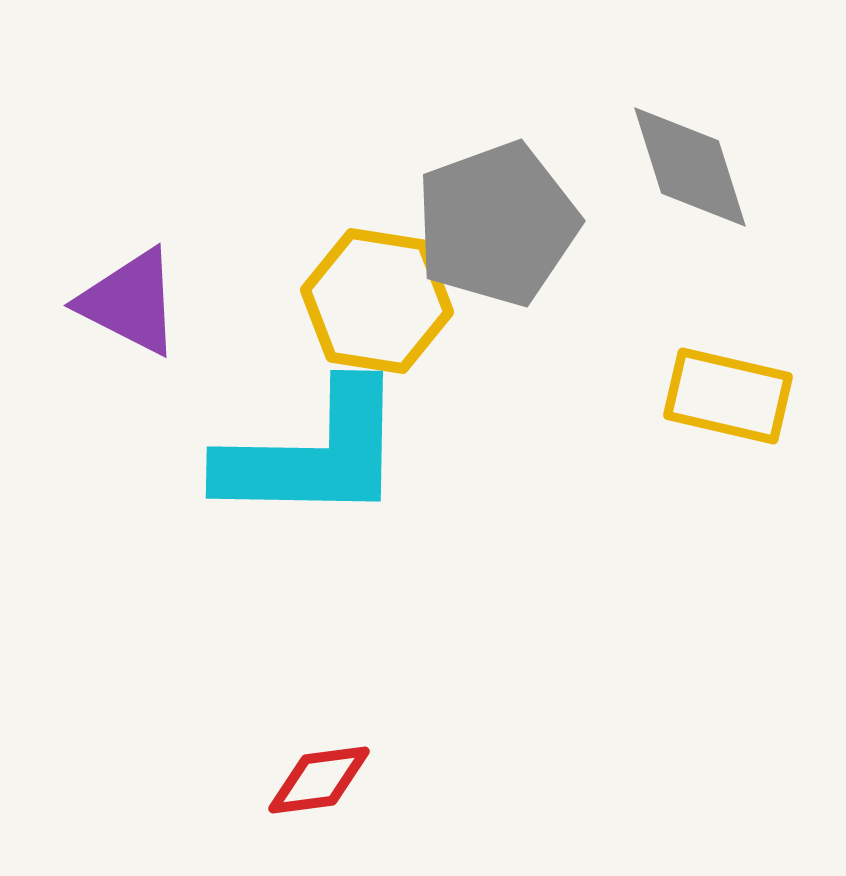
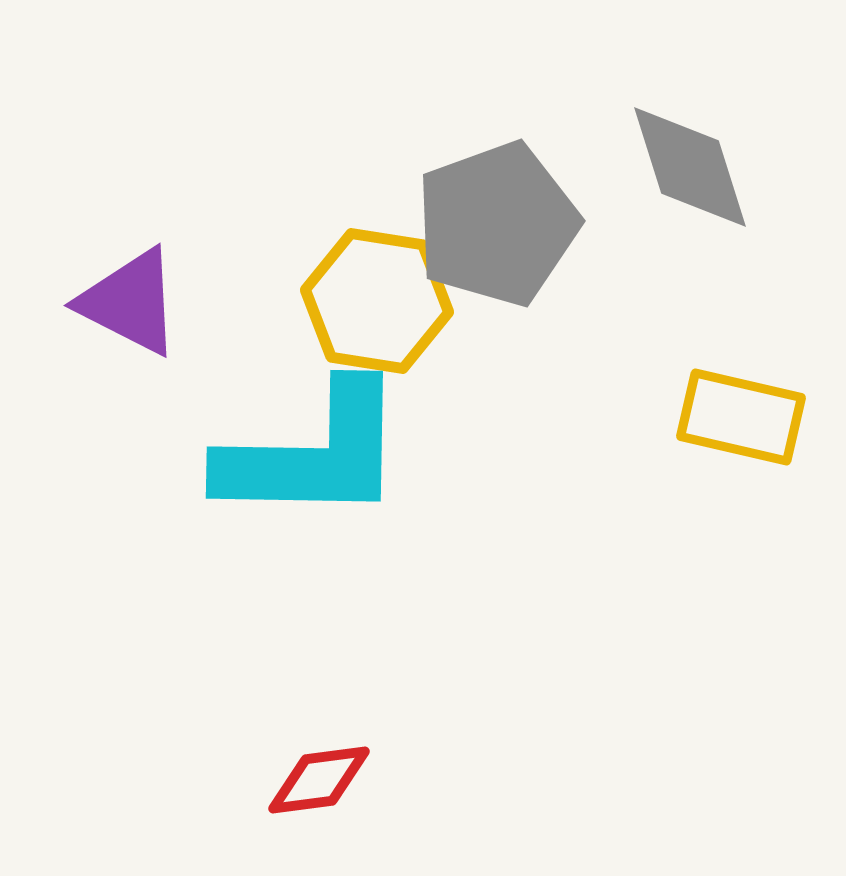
yellow rectangle: moved 13 px right, 21 px down
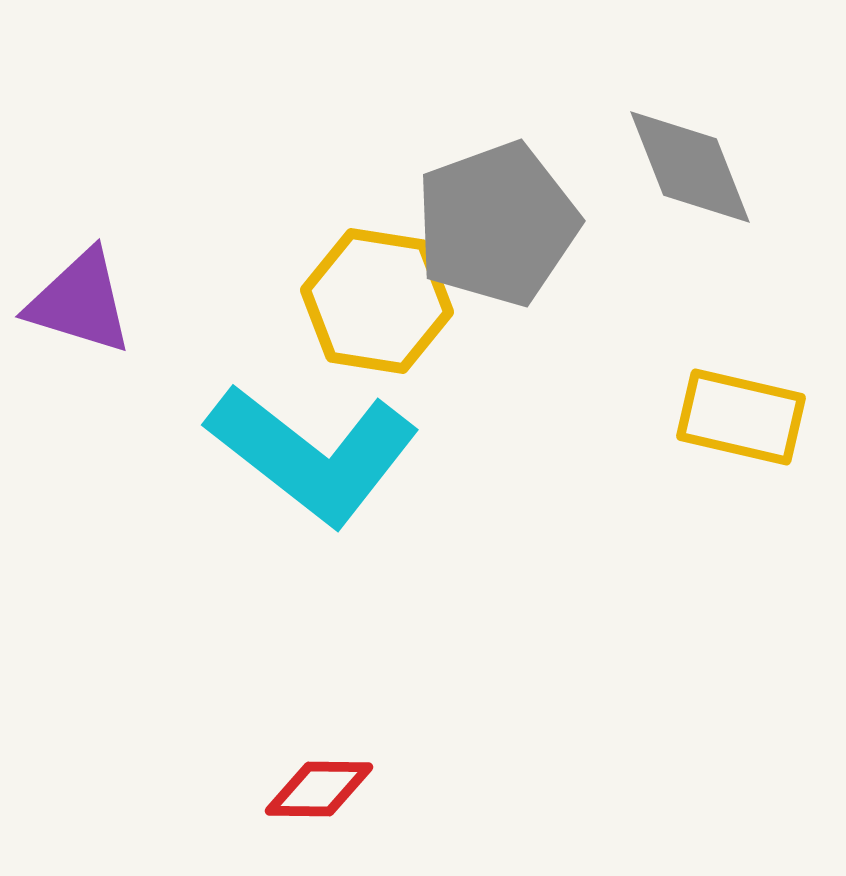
gray diamond: rotated 4 degrees counterclockwise
purple triangle: moved 50 px left; rotated 10 degrees counterclockwise
cyan L-shape: rotated 37 degrees clockwise
red diamond: moved 9 px down; rotated 8 degrees clockwise
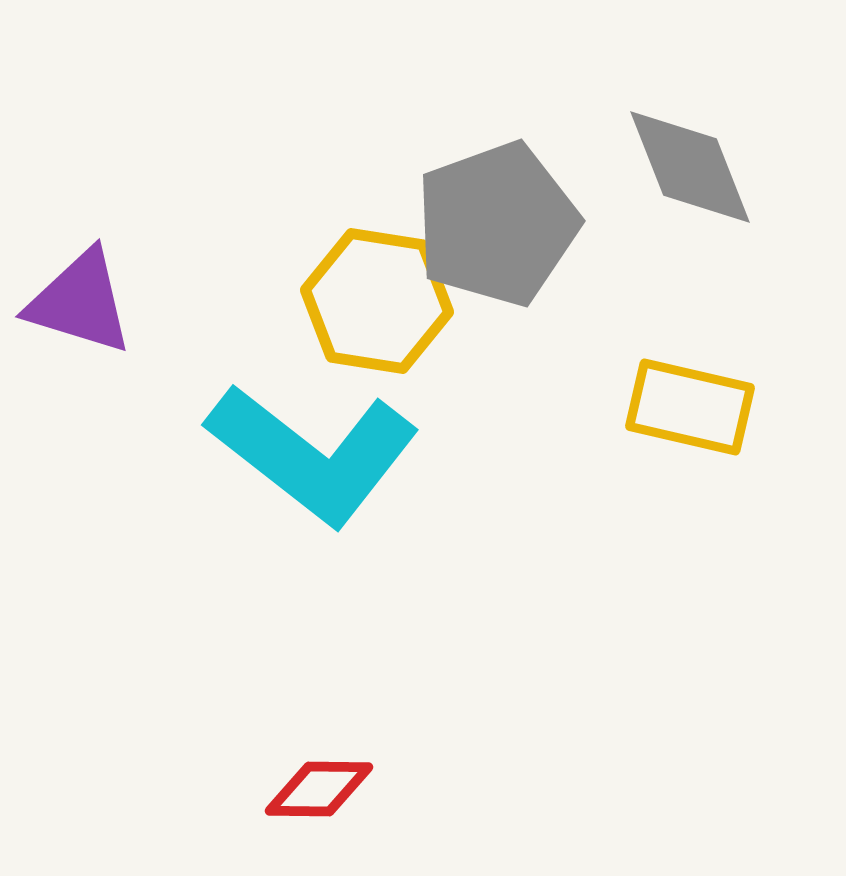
yellow rectangle: moved 51 px left, 10 px up
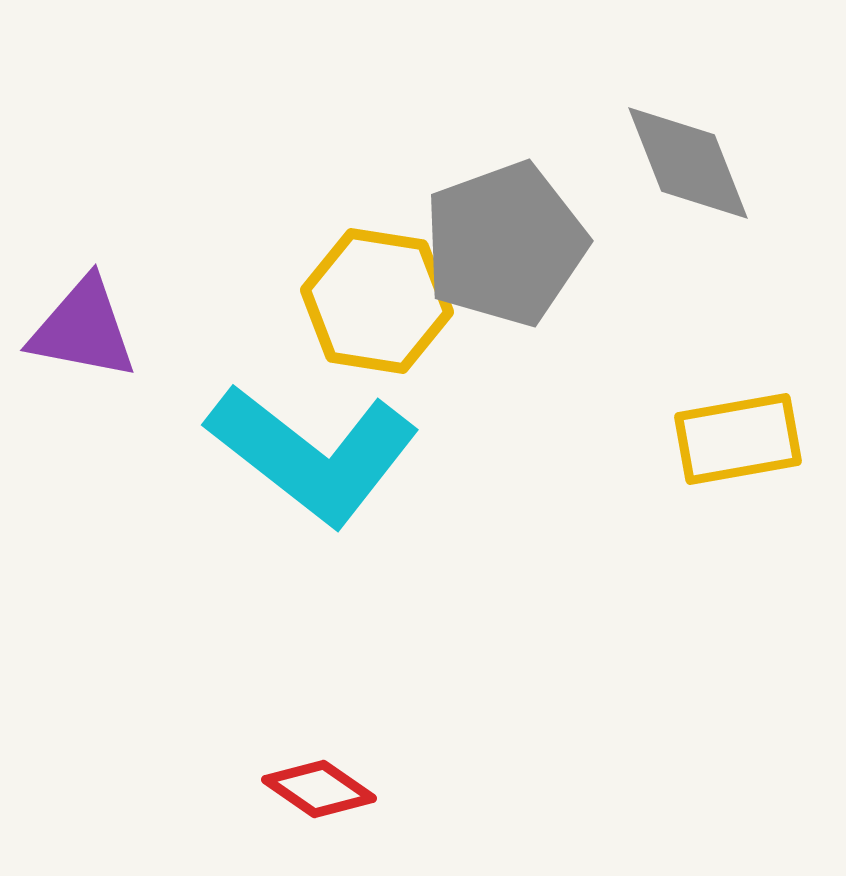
gray diamond: moved 2 px left, 4 px up
gray pentagon: moved 8 px right, 20 px down
purple triangle: moved 3 px right, 27 px down; rotated 6 degrees counterclockwise
yellow rectangle: moved 48 px right, 32 px down; rotated 23 degrees counterclockwise
red diamond: rotated 34 degrees clockwise
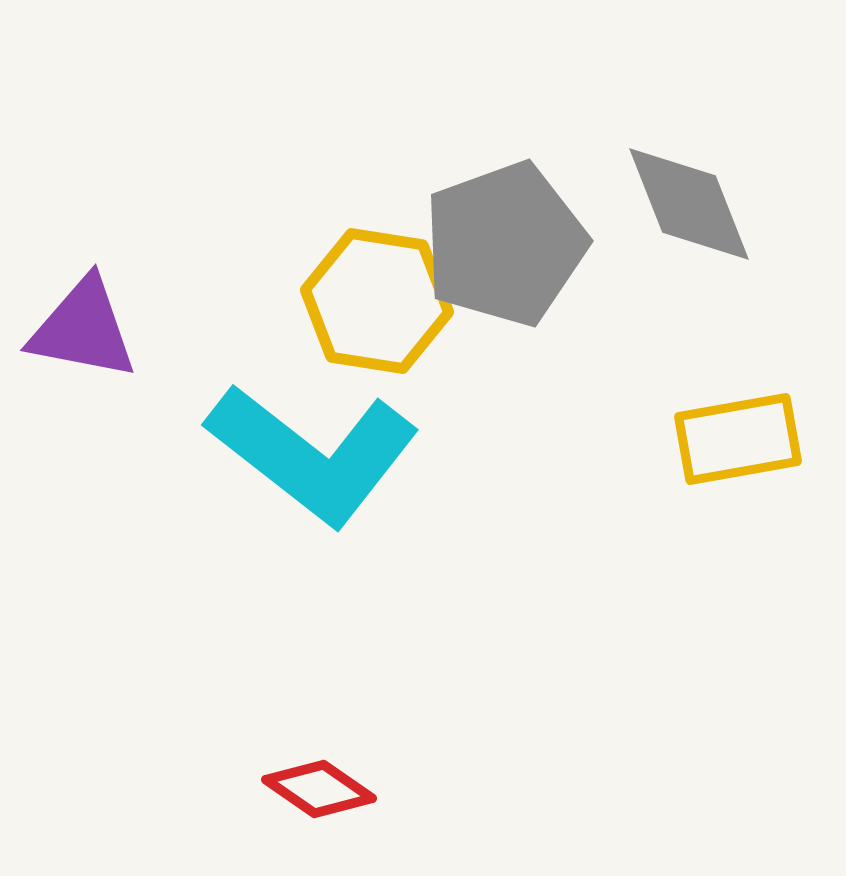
gray diamond: moved 1 px right, 41 px down
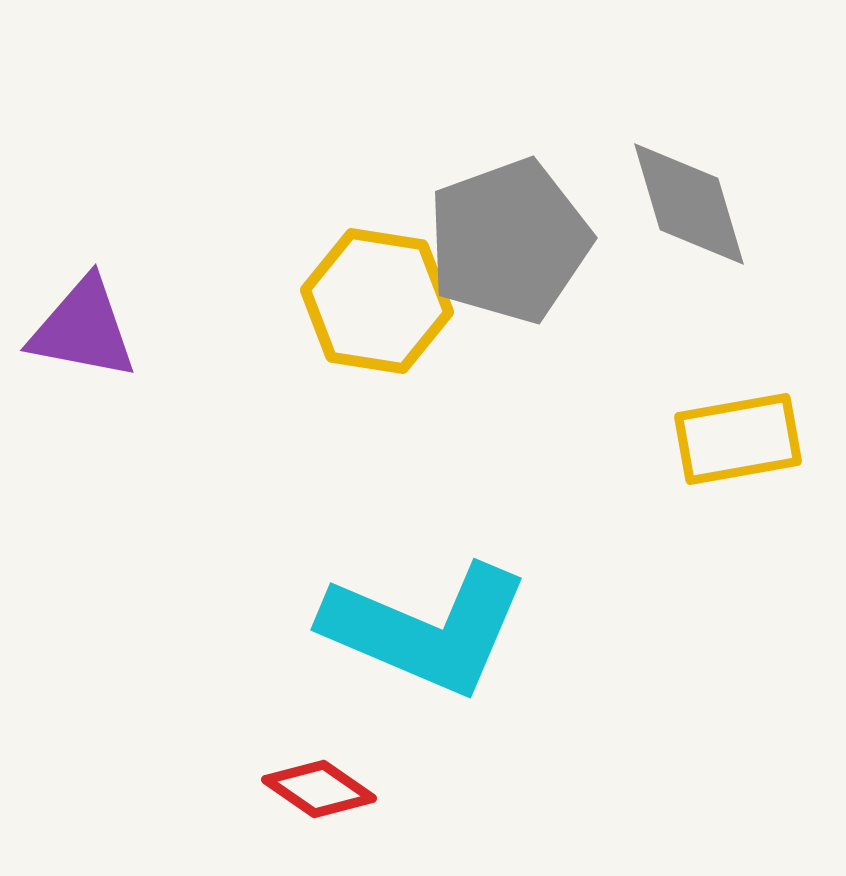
gray diamond: rotated 5 degrees clockwise
gray pentagon: moved 4 px right, 3 px up
cyan L-shape: moved 113 px right, 175 px down; rotated 15 degrees counterclockwise
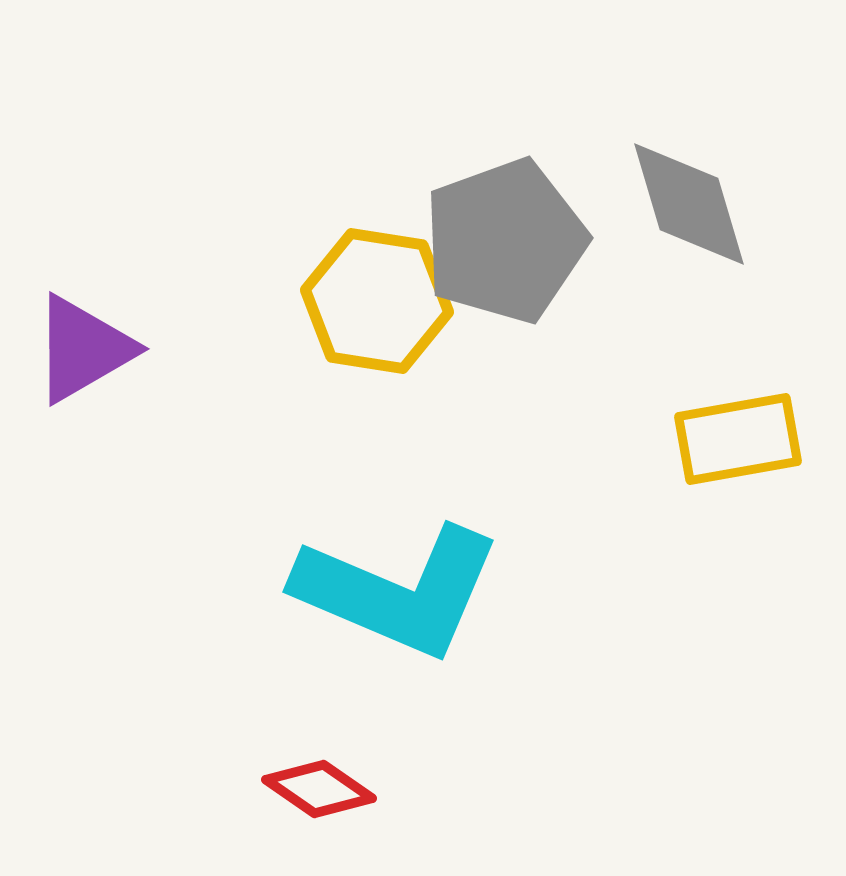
gray pentagon: moved 4 px left
purple triangle: moved 20 px down; rotated 41 degrees counterclockwise
cyan L-shape: moved 28 px left, 38 px up
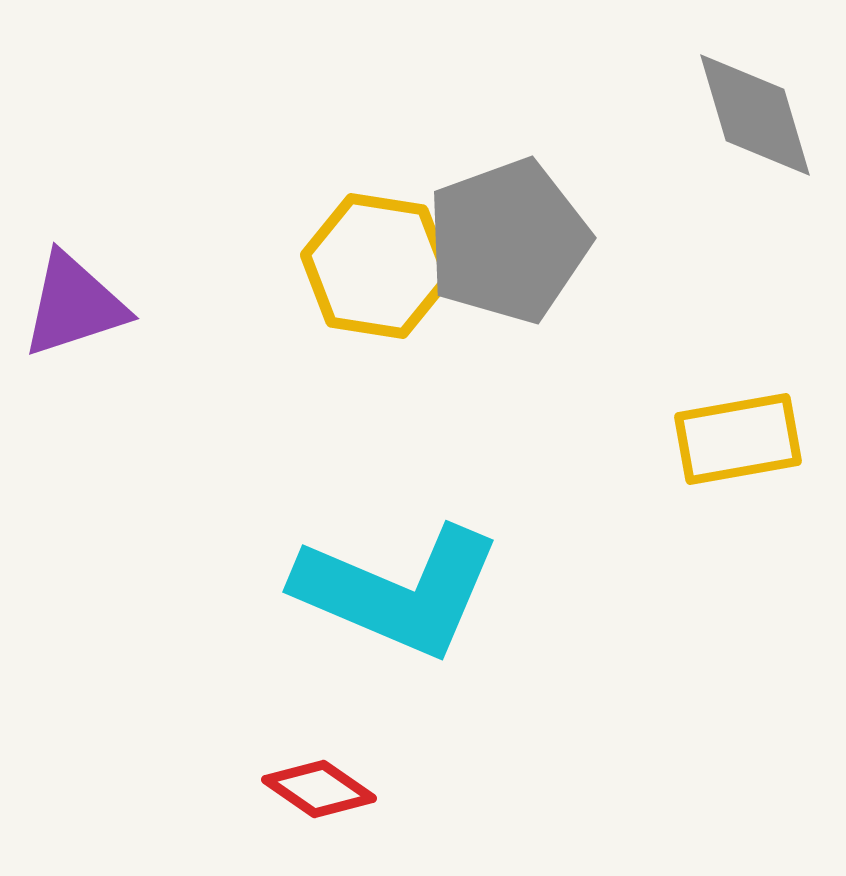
gray diamond: moved 66 px right, 89 px up
gray pentagon: moved 3 px right
yellow hexagon: moved 35 px up
purple triangle: moved 9 px left, 44 px up; rotated 12 degrees clockwise
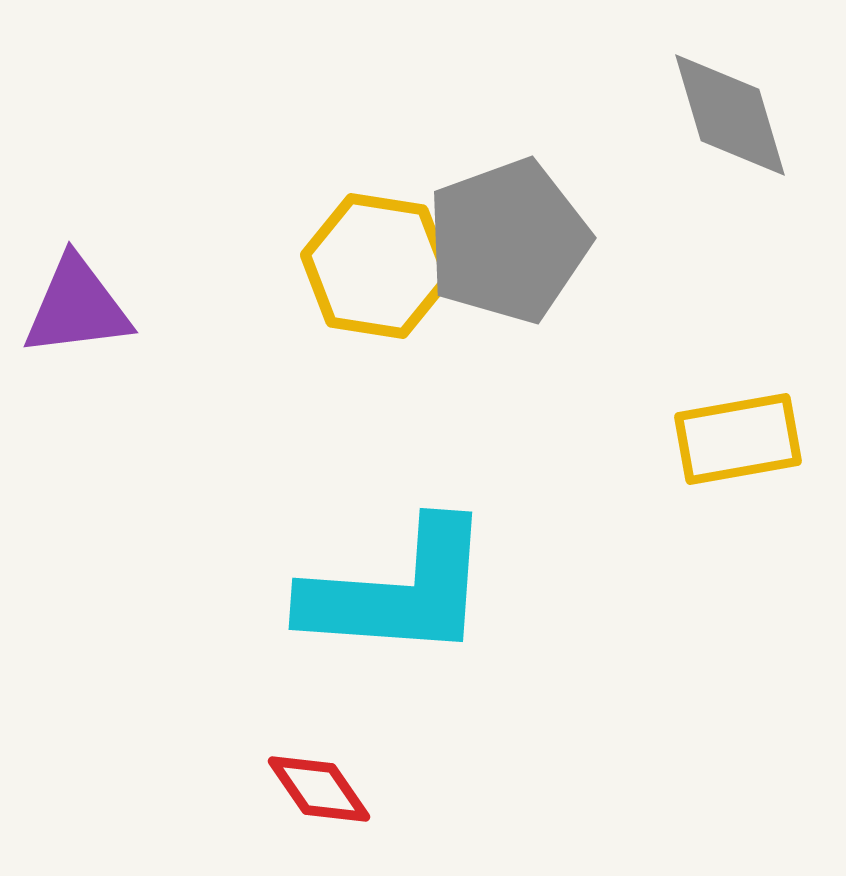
gray diamond: moved 25 px left
purple triangle: moved 3 px right, 2 px down; rotated 11 degrees clockwise
cyan L-shape: rotated 19 degrees counterclockwise
red diamond: rotated 21 degrees clockwise
